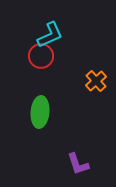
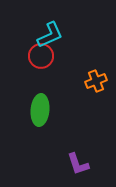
orange cross: rotated 20 degrees clockwise
green ellipse: moved 2 px up
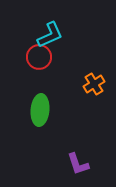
red circle: moved 2 px left, 1 px down
orange cross: moved 2 px left, 3 px down; rotated 10 degrees counterclockwise
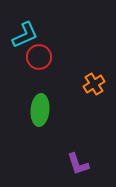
cyan L-shape: moved 25 px left
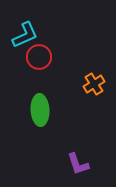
green ellipse: rotated 8 degrees counterclockwise
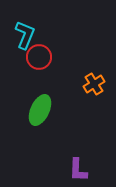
cyan L-shape: rotated 44 degrees counterclockwise
green ellipse: rotated 28 degrees clockwise
purple L-shape: moved 6 px down; rotated 20 degrees clockwise
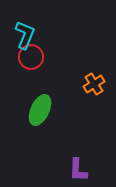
red circle: moved 8 px left
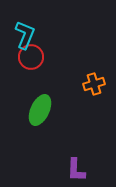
orange cross: rotated 15 degrees clockwise
purple L-shape: moved 2 px left
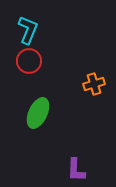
cyan L-shape: moved 3 px right, 5 px up
red circle: moved 2 px left, 4 px down
green ellipse: moved 2 px left, 3 px down
